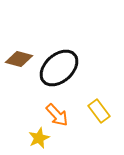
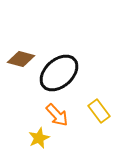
brown diamond: moved 2 px right
black ellipse: moved 5 px down
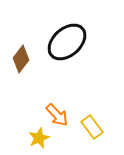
brown diamond: rotated 68 degrees counterclockwise
black ellipse: moved 8 px right, 31 px up
yellow rectangle: moved 7 px left, 16 px down
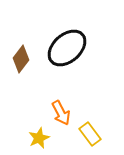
black ellipse: moved 6 px down
orange arrow: moved 4 px right, 2 px up; rotated 15 degrees clockwise
yellow rectangle: moved 2 px left, 7 px down
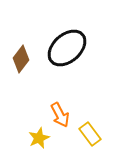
orange arrow: moved 1 px left, 2 px down
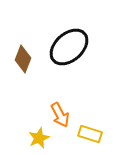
black ellipse: moved 2 px right, 1 px up
brown diamond: moved 2 px right; rotated 16 degrees counterclockwise
yellow rectangle: rotated 35 degrees counterclockwise
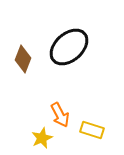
yellow rectangle: moved 2 px right, 4 px up
yellow star: moved 3 px right
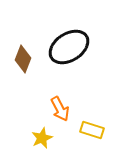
black ellipse: rotated 9 degrees clockwise
orange arrow: moved 6 px up
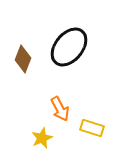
black ellipse: rotated 18 degrees counterclockwise
yellow rectangle: moved 2 px up
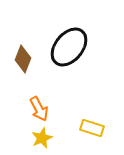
orange arrow: moved 21 px left
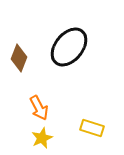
brown diamond: moved 4 px left, 1 px up
orange arrow: moved 1 px up
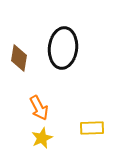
black ellipse: moved 6 px left, 1 px down; rotated 33 degrees counterclockwise
brown diamond: rotated 12 degrees counterclockwise
yellow rectangle: rotated 20 degrees counterclockwise
